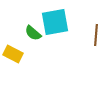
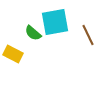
brown line: moved 8 px left; rotated 30 degrees counterclockwise
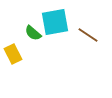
brown line: rotated 30 degrees counterclockwise
yellow rectangle: rotated 36 degrees clockwise
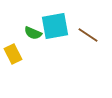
cyan square: moved 4 px down
green semicircle: rotated 18 degrees counterclockwise
